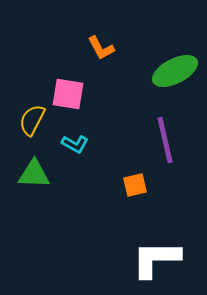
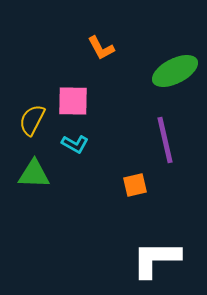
pink square: moved 5 px right, 7 px down; rotated 8 degrees counterclockwise
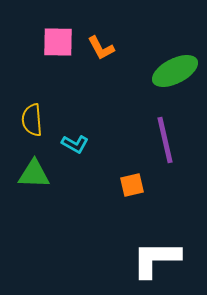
pink square: moved 15 px left, 59 px up
yellow semicircle: rotated 32 degrees counterclockwise
orange square: moved 3 px left
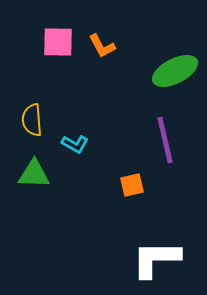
orange L-shape: moved 1 px right, 2 px up
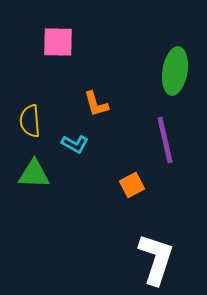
orange L-shape: moved 6 px left, 58 px down; rotated 12 degrees clockwise
green ellipse: rotated 54 degrees counterclockwise
yellow semicircle: moved 2 px left, 1 px down
orange square: rotated 15 degrees counterclockwise
white L-shape: rotated 108 degrees clockwise
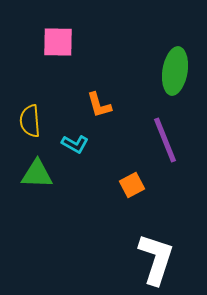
orange L-shape: moved 3 px right, 1 px down
purple line: rotated 9 degrees counterclockwise
green triangle: moved 3 px right
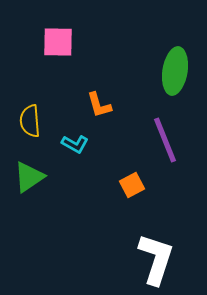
green triangle: moved 8 px left, 3 px down; rotated 36 degrees counterclockwise
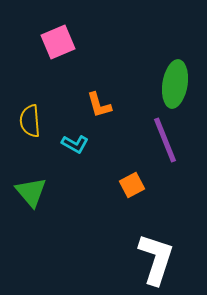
pink square: rotated 24 degrees counterclockwise
green ellipse: moved 13 px down
green triangle: moved 2 px right, 15 px down; rotated 36 degrees counterclockwise
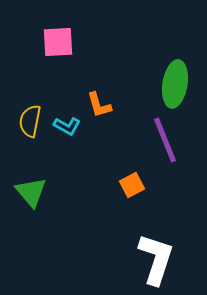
pink square: rotated 20 degrees clockwise
yellow semicircle: rotated 16 degrees clockwise
cyan L-shape: moved 8 px left, 18 px up
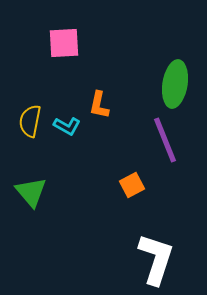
pink square: moved 6 px right, 1 px down
orange L-shape: rotated 28 degrees clockwise
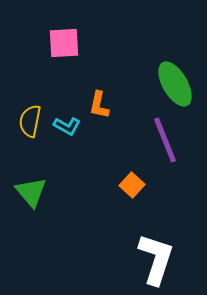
green ellipse: rotated 39 degrees counterclockwise
orange square: rotated 20 degrees counterclockwise
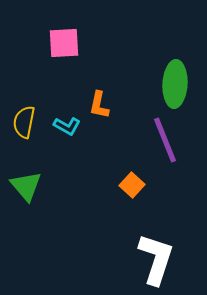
green ellipse: rotated 33 degrees clockwise
yellow semicircle: moved 6 px left, 1 px down
green triangle: moved 5 px left, 6 px up
